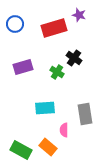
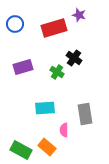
orange rectangle: moved 1 px left
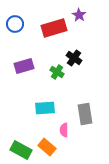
purple star: rotated 16 degrees clockwise
purple rectangle: moved 1 px right, 1 px up
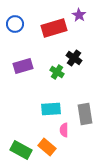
purple rectangle: moved 1 px left
cyan rectangle: moved 6 px right, 1 px down
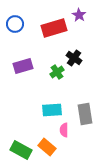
green cross: rotated 24 degrees clockwise
cyan rectangle: moved 1 px right, 1 px down
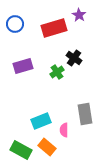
cyan rectangle: moved 11 px left, 11 px down; rotated 18 degrees counterclockwise
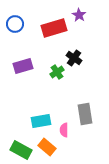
cyan rectangle: rotated 12 degrees clockwise
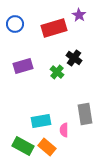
green cross: rotated 16 degrees counterclockwise
green rectangle: moved 2 px right, 4 px up
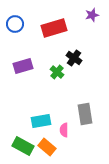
purple star: moved 13 px right; rotated 24 degrees clockwise
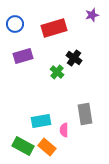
purple rectangle: moved 10 px up
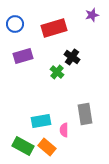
black cross: moved 2 px left, 1 px up
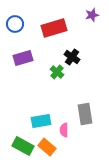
purple rectangle: moved 2 px down
